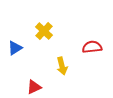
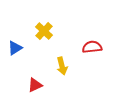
red triangle: moved 1 px right, 2 px up
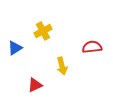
yellow cross: moved 1 px left; rotated 18 degrees clockwise
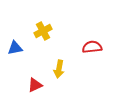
blue triangle: rotated 21 degrees clockwise
yellow arrow: moved 3 px left, 3 px down; rotated 24 degrees clockwise
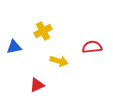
blue triangle: moved 1 px left, 1 px up
yellow arrow: moved 8 px up; rotated 84 degrees counterclockwise
red triangle: moved 2 px right
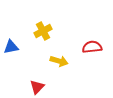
blue triangle: moved 3 px left
red triangle: moved 2 px down; rotated 21 degrees counterclockwise
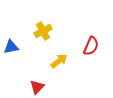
red semicircle: moved 1 px left, 1 px up; rotated 120 degrees clockwise
yellow arrow: rotated 54 degrees counterclockwise
